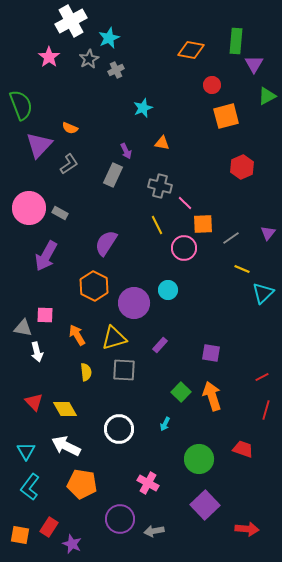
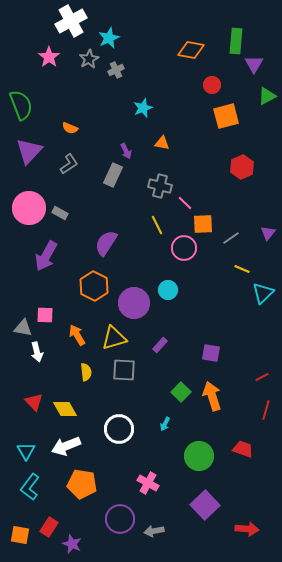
purple triangle at (39, 145): moved 10 px left, 6 px down
white arrow at (66, 446): rotated 48 degrees counterclockwise
green circle at (199, 459): moved 3 px up
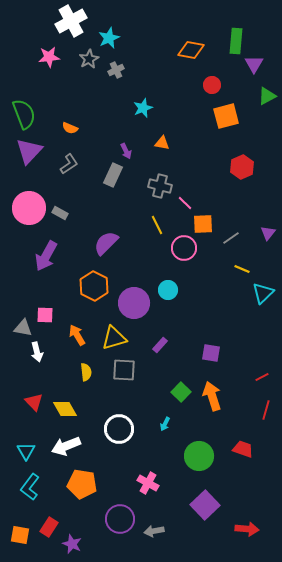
pink star at (49, 57): rotated 30 degrees clockwise
green semicircle at (21, 105): moved 3 px right, 9 px down
purple semicircle at (106, 243): rotated 12 degrees clockwise
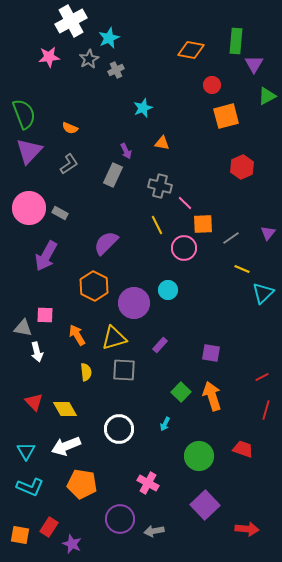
cyan L-shape at (30, 487): rotated 104 degrees counterclockwise
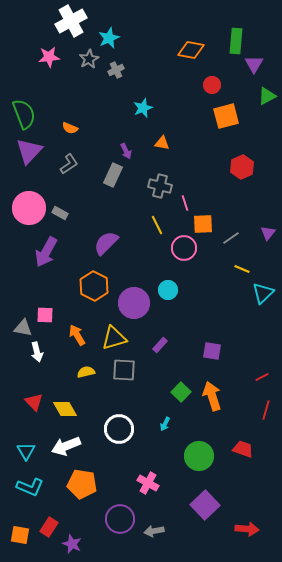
pink line at (185, 203): rotated 28 degrees clockwise
purple arrow at (46, 256): moved 4 px up
purple square at (211, 353): moved 1 px right, 2 px up
yellow semicircle at (86, 372): rotated 96 degrees counterclockwise
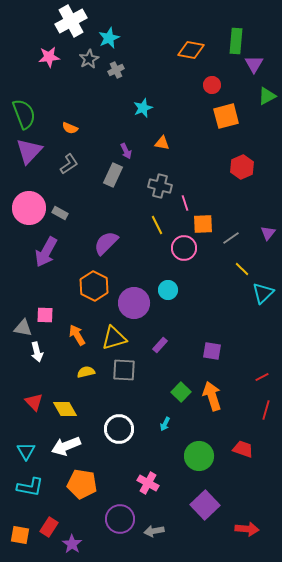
yellow line at (242, 269): rotated 21 degrees clockwise
cyan L-shape at (30, 487): rotated 12 degrees counterclockwise
purple star at (72, 544): rotated 12 degrees clockwise
